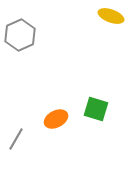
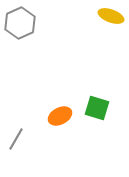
gray hexagon: moved 12 px up
green square: moved 1 px right, 1 px up
orange ellipse: moved 4 px right, 3 px up
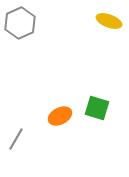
yellow ellipse: moved 2 px left, 5 px down
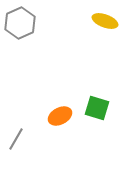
yellow ellipse: moved 4 px left
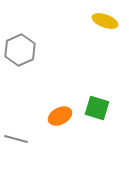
gray hexagon: moved 27 px down
gray line: rotated 75 degrees clockwise
